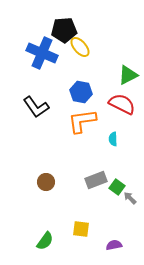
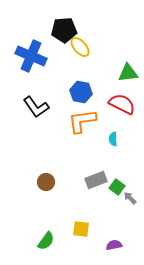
blue cross: moved 11 px left, 3 px down
green triangle: moved 2 px up; rotated 20 degrees clockwise
green semicircle: moved 1 px right
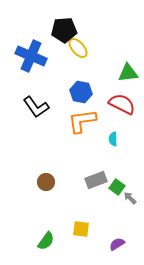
yellow ellipse: moved 2 px left, 1 px down
purple semicircle: moved 3 px right, 1 px up; rotated 21 degrees counterclockwise
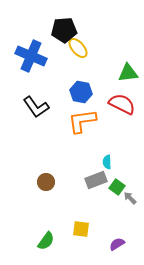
cyan semicircle: moved 6 px left, 23 px down
